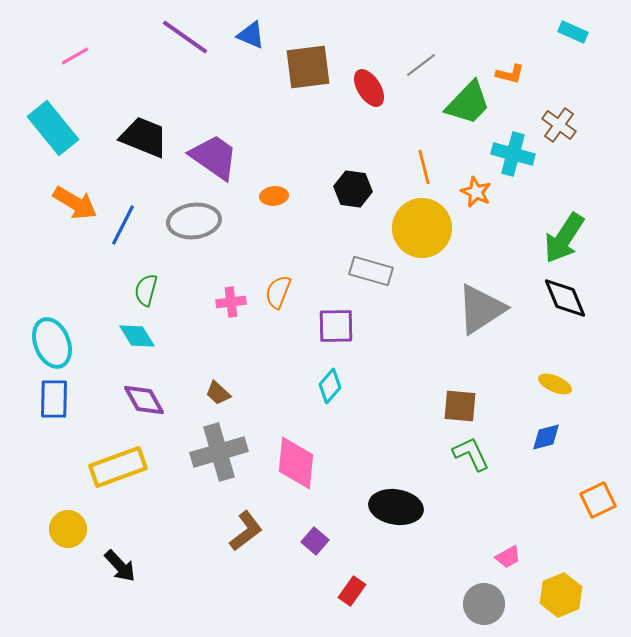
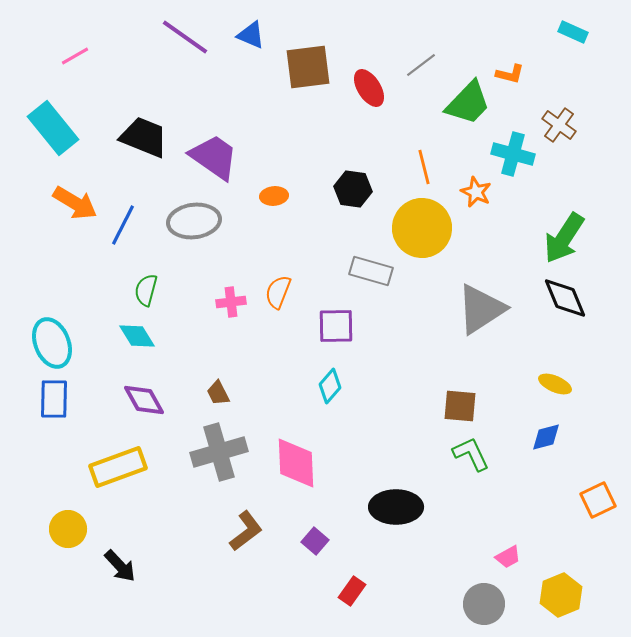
brown trapezoid at (218, 393): rotated 20 degrees clockwise
pink diamond at (296, 463): rotated 8 degrees counterclockwise
black ellipse at (396, 507): rotated 9 degrees counterclockwise
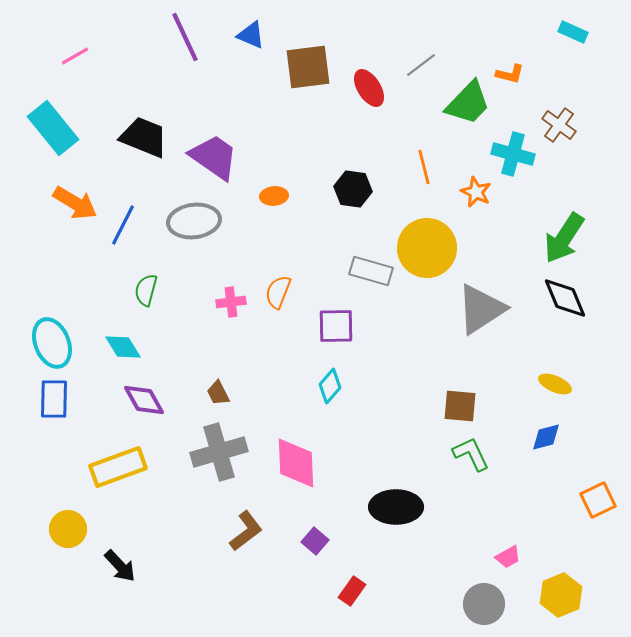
purple line at (185, 37): rotated 30 degrees clockwise
yellow circle at (422, 228): moved 5 px right, 20 px down
cyan diamond at (137, 336): moved 14 px left, 11 px down
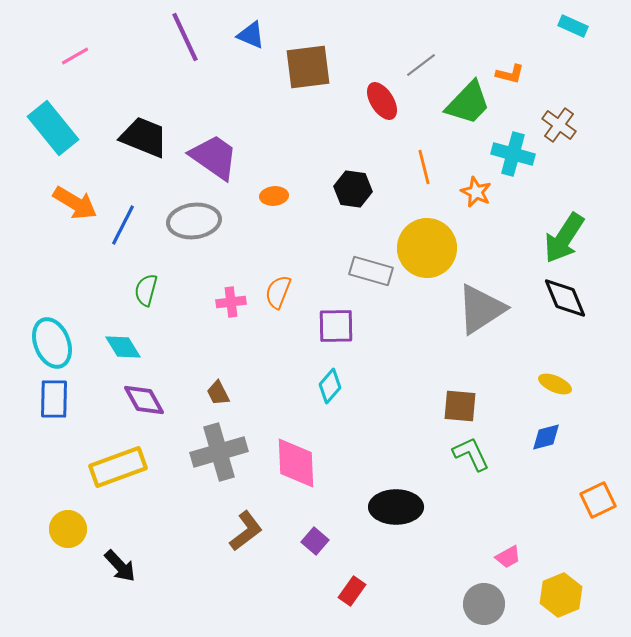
cyan rectangle at (573, 32): moved 6 px up
red ellipse at (369, 88): moved 13 px right, 13 px down
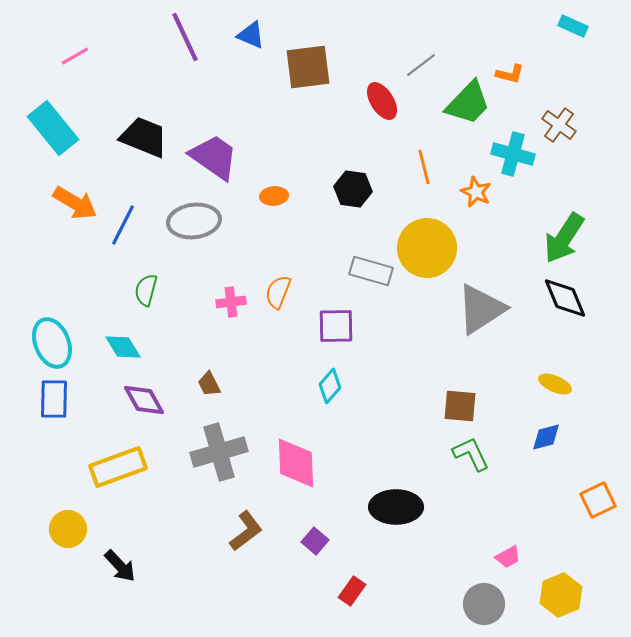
brown trapezoid at (218, 393): moved 9 px left, 9 px up
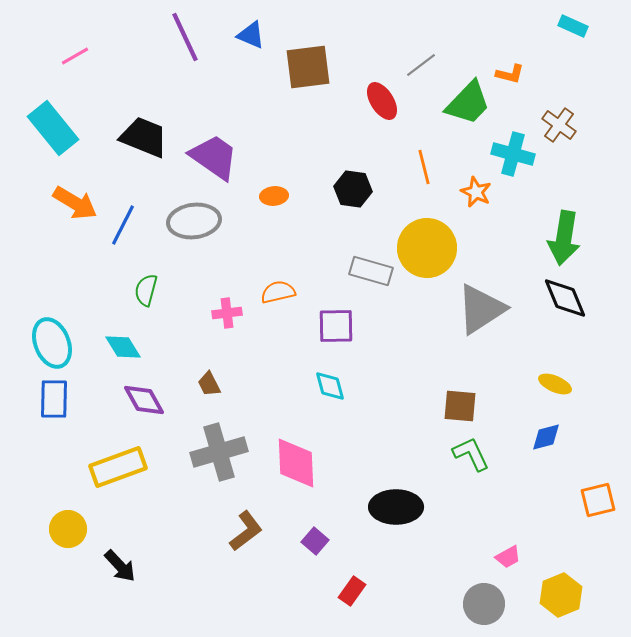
green arrow at (564, 238): rotated 24 degrees counterclockwise
orange semicircle at (278, 292): rotated 56 degrees clockwise
pink cross at (231, 302): moved 4 px left, 11 px down
cyan diamond at (330, 386): rotated 56 degrees counterclockwise
orange square at (598, 500): rotated 12 degrees clockwise
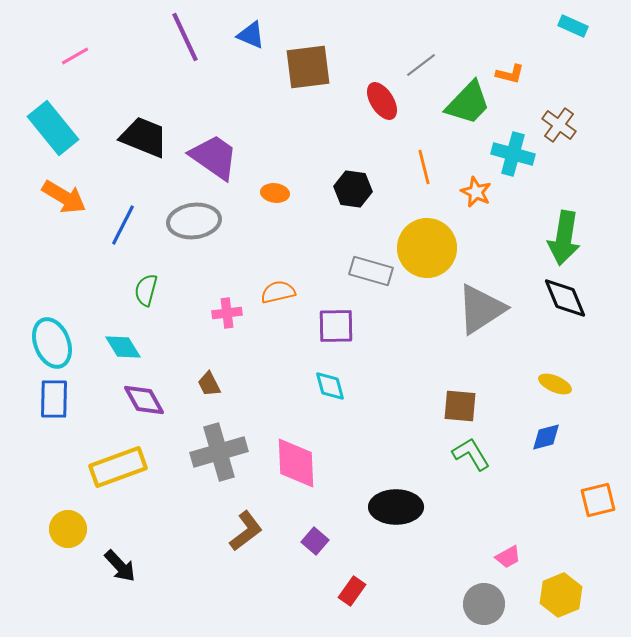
orange ellipse at (274, 196): moved 1 px right, 3 px up; rotated 12 degrees clockwise
orange arrow at (75, 203): moved 11 px left, 6 px up
green L-shape at (471, 454): rotated 6 degrees counterclockwise
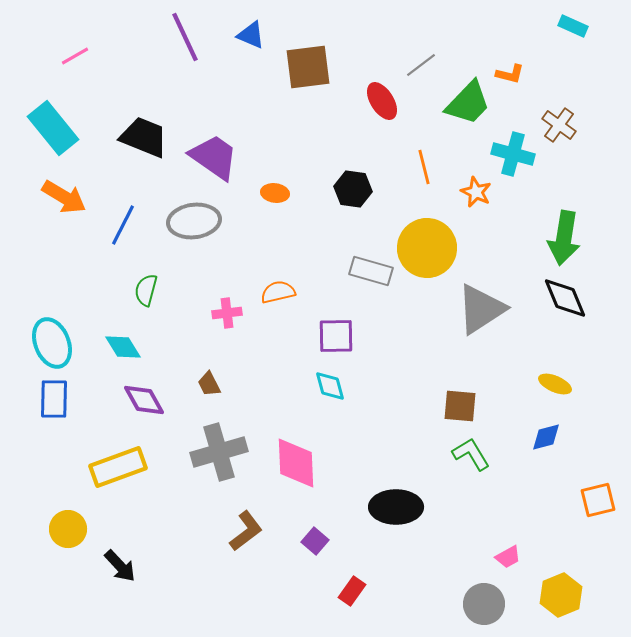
purple square at (336, 326): moved 10 px down
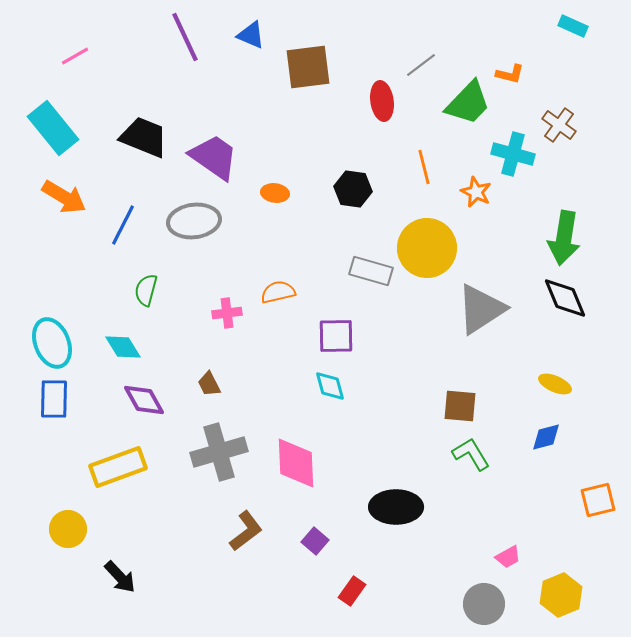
red ellipse at (382, 101): rotated 24 degrees clockwise
black arrow at (120, 566): moved 11 px down
